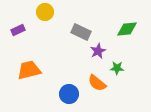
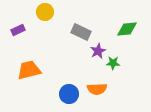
green star: moved 4 px left, 5 px up
orange semicircle: moved 6 px down; rotated 42 degrees counterclockwise
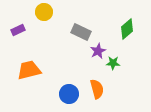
yellow circle: moved 1 px left
green diamond: rotated 35 degrees counterclockwise
orange semicircle: rotated 102 degrees counterclockwise
